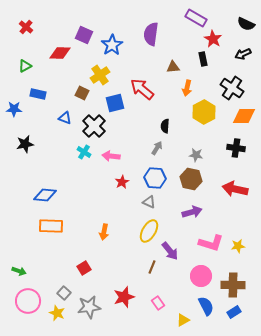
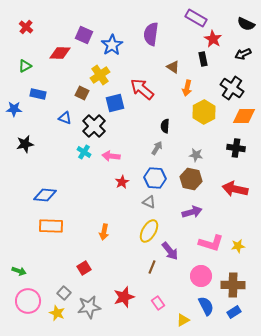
brown triangle at (173, 67): rotated 40 degrees clockwise
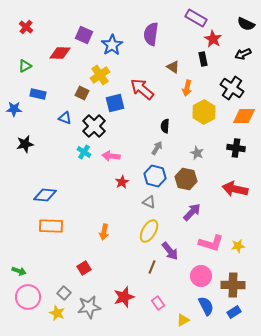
gray star at (196, 155): moved 1 px right, 2 px up; rotated 16 degrees clockwise
blue hexagon at (155, 178): moved 2 px up; rotated 10 degrees clockwise
brown hexagon at (191, 179): moved 5 px left
purple arrow at (192, 212): rotated 30 degrees counterclockwise
pink circle at (28, 301): moved 4 px up
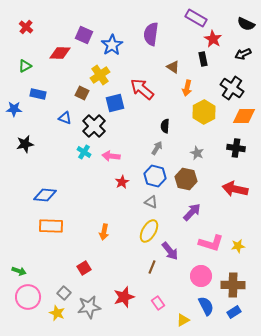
gray triangle at (149, 202): moved 2 px right
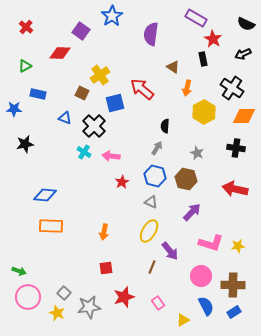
purple square at (84, 35): moved 3 px left, 4 px up; rotated 12 degrees clockwise
blue star at (112, 45): moved 29 px up
red square at (84, 268): moved 22 px right; rotated 24 degrees clockwise
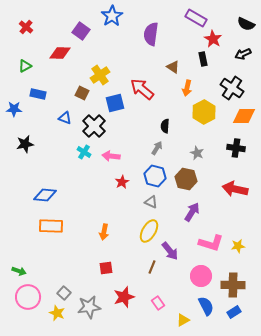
purple arrow at (192, 212): rotated 12 degrees counterclockwise
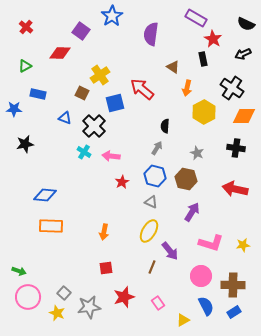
yellow star at (238, 246): moved 5 px right, 1 px up
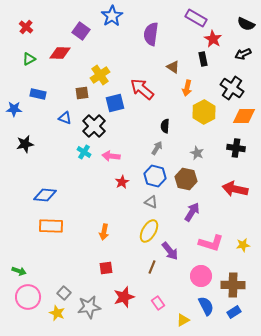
green triangle at (25, 66): moved 4 px right, 7 px up
brown square at (82, 93): rotated 32 degrees counterclockwise
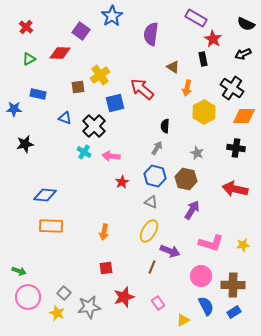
brown square at (82, 93): moved 4 px left, 6 px up
purple arrow at (192, 212): moved 2 px up
purple arrow at (170, 251): rotated 30 degrees counterclockwise
